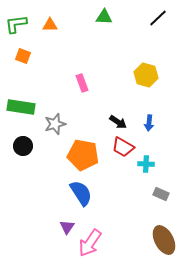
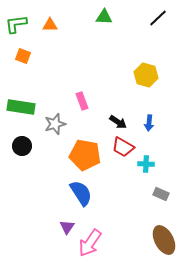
pink rectangle: moved 18 px down
black circle: moved 1 px left
orange pentagon: moved 2 px right
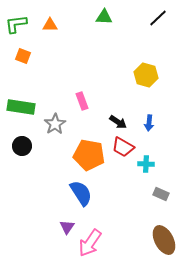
gray star: rotated 15 degrees counterclockwise
orange pentagon: moved 4 px right
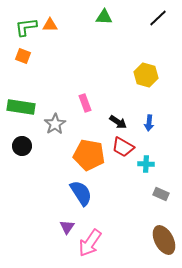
green L-shape: moved 10 px right, 3 px down
pink rectangle: moved 3 px right, 2 px down
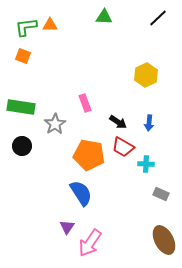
yellow hexagon: rotated 20 degrees clockwise
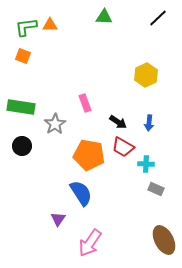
gray rectangle: moved 5 px left, 5 px up
purple triangle: moved 9 px left, 8 px up
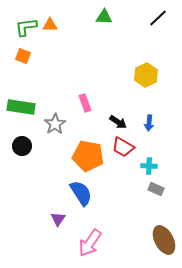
orange pentagon: moved 1 px left, 1 px down
cyan cross: moved 3 px right, 2 px down
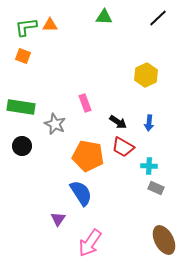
gray star: rotated 15 degrees counterclockwise
gray rectangle: moved 1 px up
